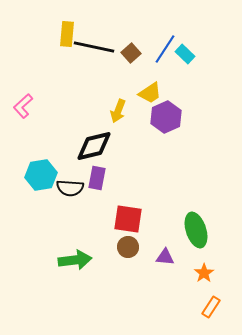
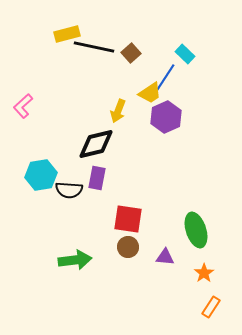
yellow rectangle: rotated 70 degrees clockwise
blue line: moved 29 px down
black diamond: moved 2 px right, 2 px up
black semicircle: moved 1 px left, 2 px down
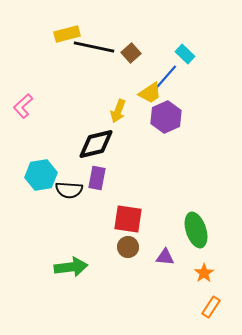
blue line: rotated 8 degrees clockwise
green arrow: moved 4 px left, 7 px down
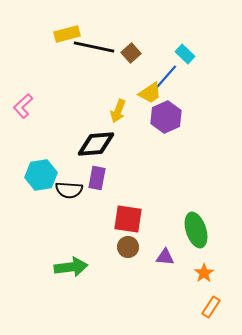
black diamond: rotated 9 degrees clockwise
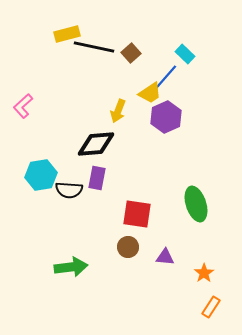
red square: moved 9 px right, 5 px up
green ellipse: moved 26 px up
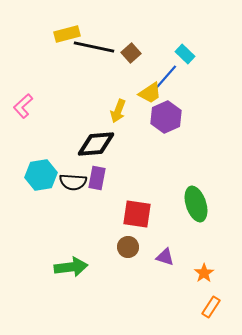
black semicircle: moved 4 px right, 8 px up
purple triangle: rotated 12 degrees clockwise
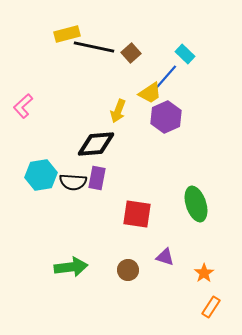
brown circle: moved 23 px down
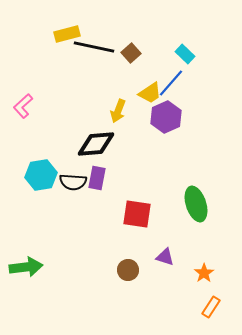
blue line: moved 6 px right, 5 px down
green arrow: moved 45 px left
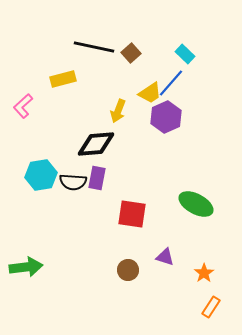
yellow rectangle: moved 4 px left, 45 px down
green ellipse: rotated 44 degrees counterclockwise
red square: moved 5 px left
